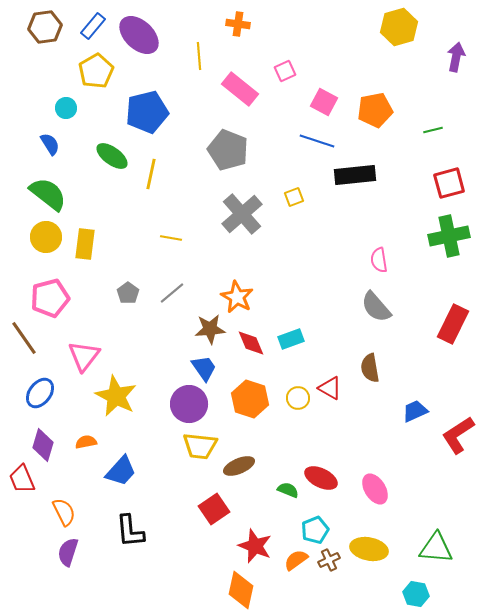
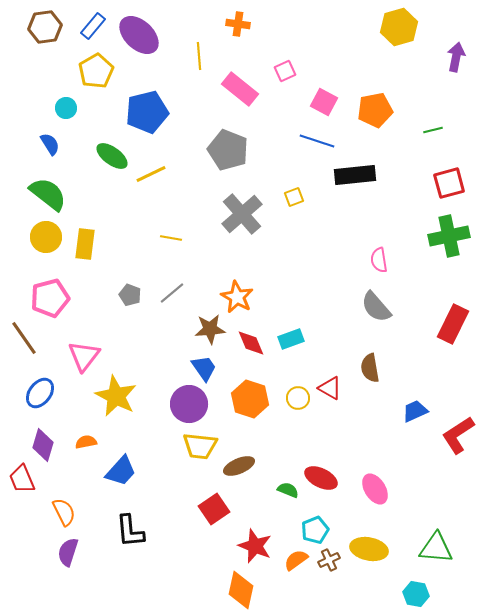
yellow line at (151, 174): rotated 52 degrees clockwise
gray pentagon at (128, 293): moved 2 px right, 2 px down; rotated 15 degrees counterclockwise
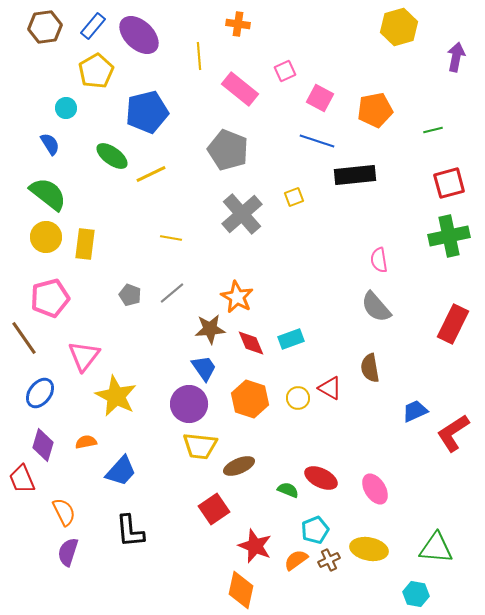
pink square at (324, 102): moved 4 px left, 4 px up
red L-shape at (458, 435): moved 5 px left, 2 px up
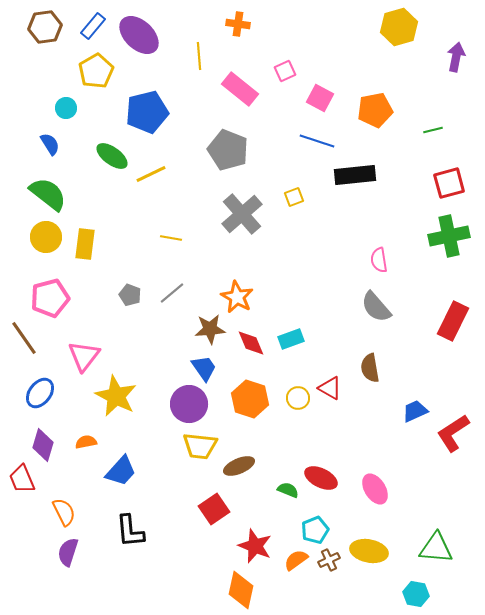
red rectangle at (453, 324): moved 3 px up
yellow ellipse at (369, 549): moved 2 px down
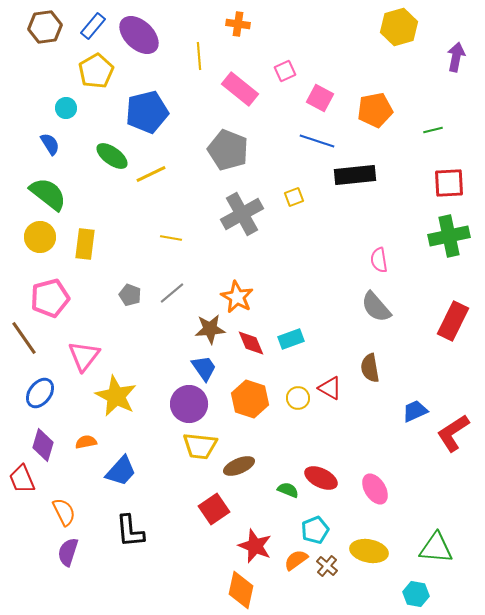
red square at (449, 183): rotated 12 degrees clockwise
gray cross at (242, 214): rotated 12 degrees clockwise
yellow circle at (46, 237): moved 6 px left
brown cross at (329, 560): moved 2 px left, 6 px down; rotated 25 degrees counterclockwise
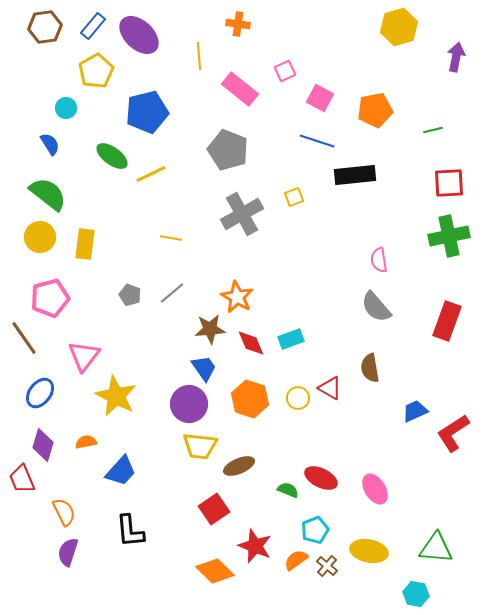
red rectangle at (453, 321): moved 6 px left; rotated 6 degrees counterclockwise
orange diamond at (241, 590): moved 26 px left, 19 px up; rotated 57 degrees counterclockwise
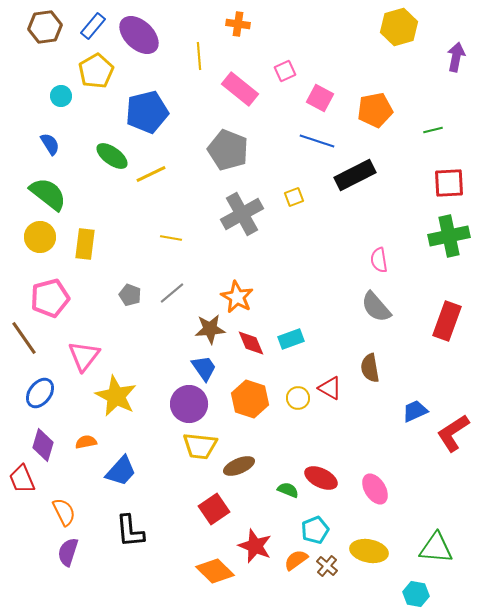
cyan circle at (66, 108): moved 5 px left, 12 px up
black rectangle at (355, 175): rotated 21 degrees counterclockwise
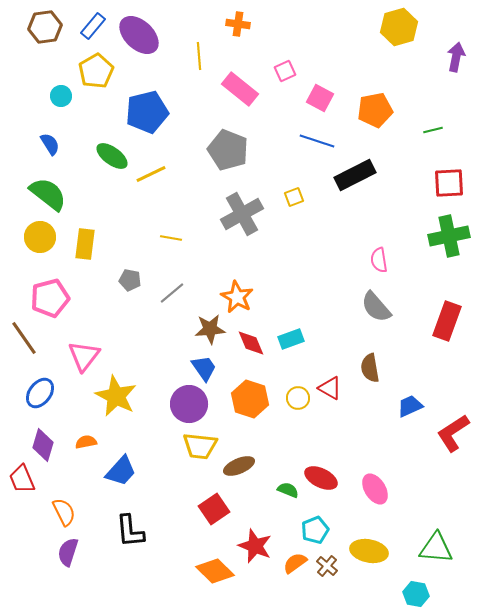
gray pentagon at (130, 295): moved 15 px up; rotated 10 degrees counterclockwise
blue trapezoid at (415, 411): moved 5 px left, 5 px up
orange semicircle at (296, 560): moved 1 px left, 3 px down
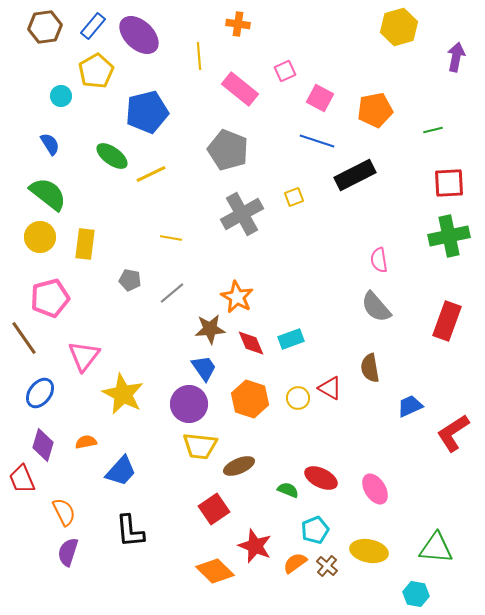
yellow star at (116, 396): moved 7 px right, 2 px up
